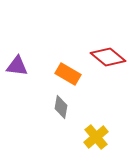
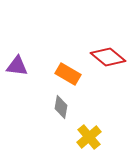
yellow cross: moved 7 px left
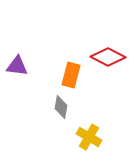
red diamond: rotated 12 degrees counterclockwise
orange rectangle: moved 3 px right, 1 px down; rotated 75 degrees clockwise
yellow cross: rotated 20 degrees counterclockwise
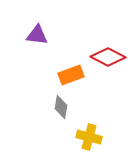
purple triangle: moved 20 px right, 31 px up
orange rectangle: rotated 55 degrees clockwise
yellow cross: rotated 15 degrees counterclockwise
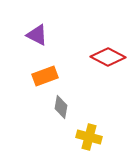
purple triangle: rotated 20 degrees clockwise
orange rectangle: moved 26 px left, 1 px down
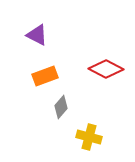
red diamond: moved 2 px left, 12 px down
gray diamond: rotated 30 degrees clockwise
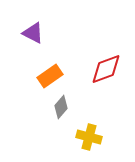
purple triangle: moved 4 px left, 2 px up
red diamond: rotated 48 degrees counterclockwise
orange rectangle: moved 5 px right; rotated 15 degrees counterclockwise
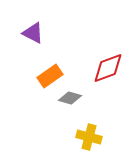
red diamond: moved 2 px right, 1 px up
gray diamond: moved 9 px right, 9 px up; rotated 65 degrees clockwise
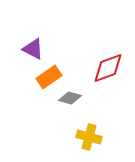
purple triangle: moved 16 px down
orange rectangle: moved 1 px left, 1 px down
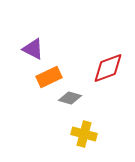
orange rectangle: rotated 10 degrees clockwise
yellow cross: moved 5 px left, 3 px up
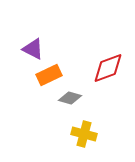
orange rectangle: moved 2 px up
